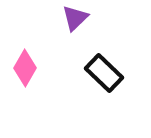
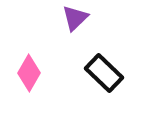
pink diamond: moved 4 px right, 5 px down
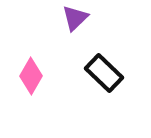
pink diamond: moved 2 px right, 3 px down
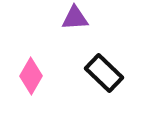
purple triangle: rotated 40 degrees clockwise
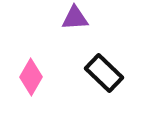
pink diamond: moved 1 px down
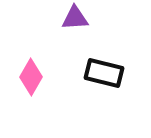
black rectangle: rotated 30 degrees counterclockwise
